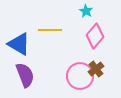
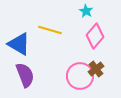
yellow line: rotated 15 degrees clockwise
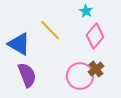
yellow line: rotated 30 degrees clockwise
purple semicircle: moved 2 px right
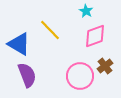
pink diamond: rotated 30 degrees clockwise
brown cross: moved 9 px right, 3 px up
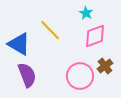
cyan star: moved 2 px down
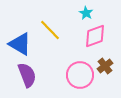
blue triangle: moved 1 px right
pink circle: moved 1 px up
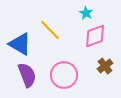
pink circle: moved 16 px left
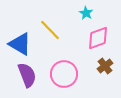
pink diamond: moved 3 px right, 2 px down
pink circle: moved 1 px up
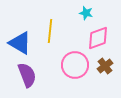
cyan star: rotated 16 degrees counterclockwise
yellow line: moved 1 px down; rotated 50 degrees clockwise
blue triangle: moved 1 px up
pink circle: moved 11 px right, 9 px up
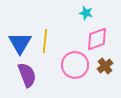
yellow line: moved 5 px left, 10 px down
pink diamond: moved 1 px left, 1 px down
blue triangle: rotated 30 degrees clockwise
